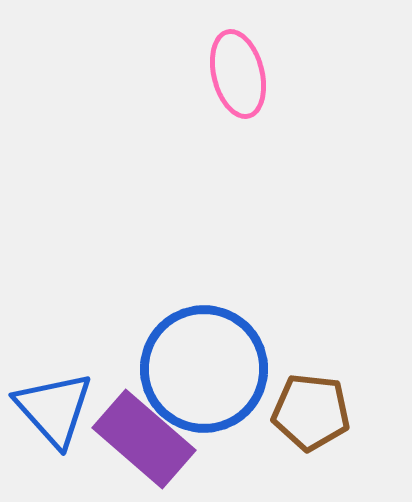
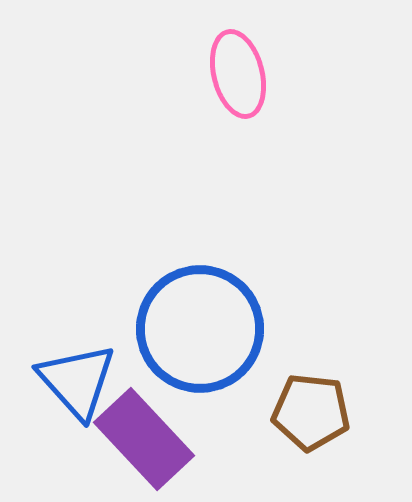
blue circle: moved 4 px left, 40 px up
blue triangle: moved 23 px right, 28 px up
purple rectangle: rotated 6 degrees clockwise
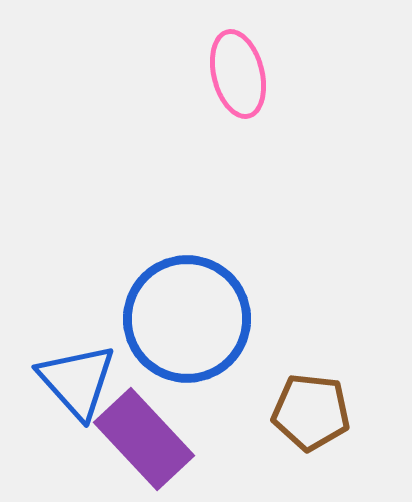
blue circle: moved 13 px left, 10 px up
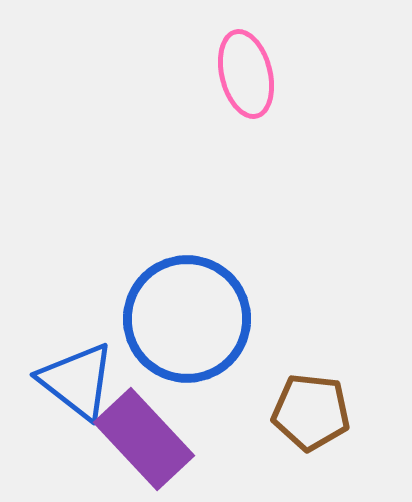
pink ellipse: moved 8 px right
blue triangle: rotated 10 degrees counterclockwise
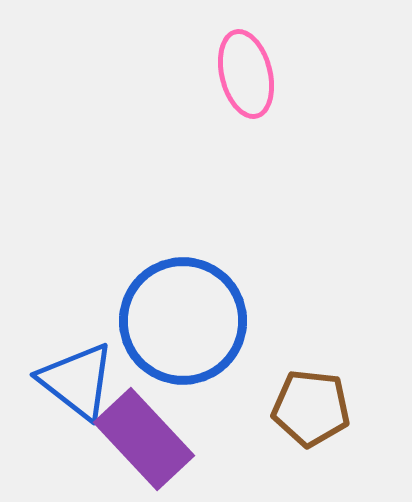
blue circle: moved 4 px left, 2 px down
brown pentagon: moved 4 px up
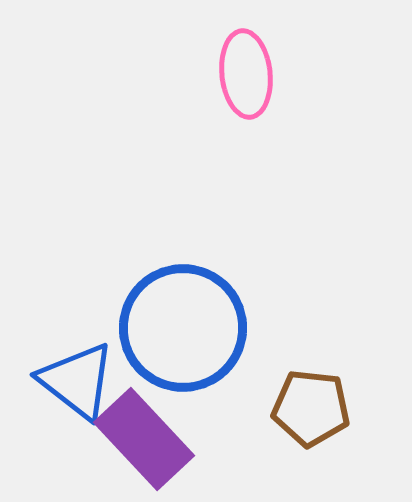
pink ellipse: rotated 8 degrees clockwise
blue circle: moved 7 px down
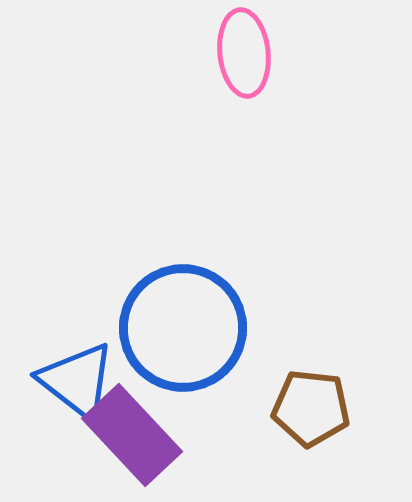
pink ellipse: moved 2 px left, 21 px up
purple rectangle: moved 12 px left, 4 px up
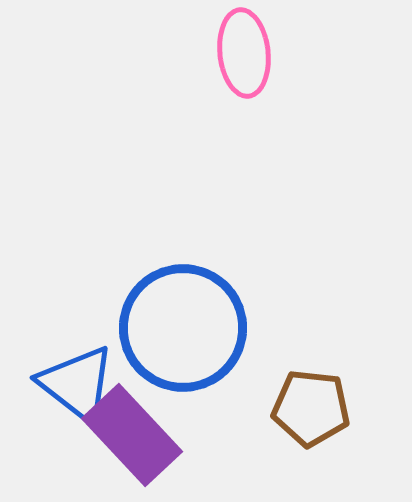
blue triangle: moved 3 px down
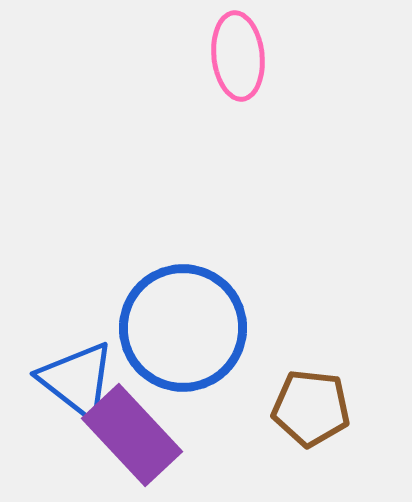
pink ellipse: moved 6 px left, 3 px down
blue triangle: moved 4 px up
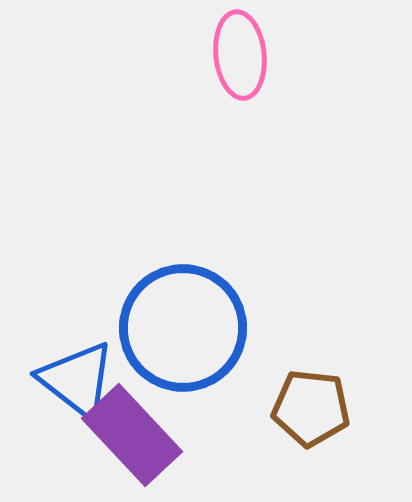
pink ellipse: moved 2 px right, 1 px up
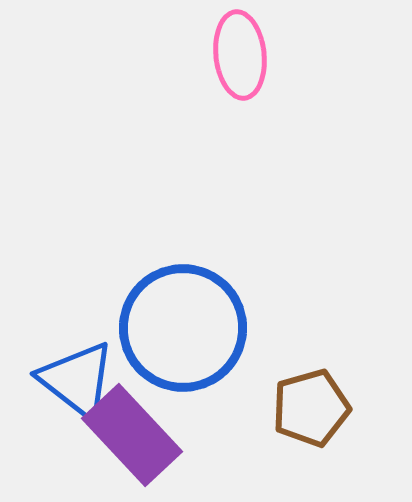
brown pentagon: rotated 22 degrees counterclockwise
